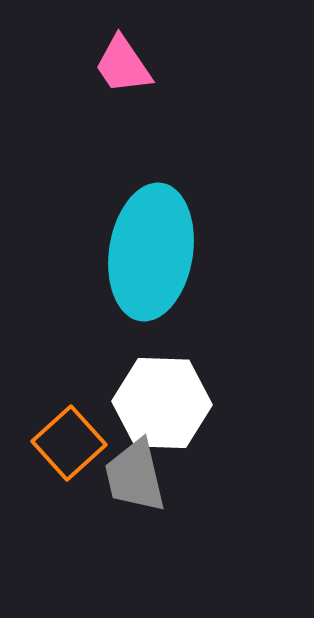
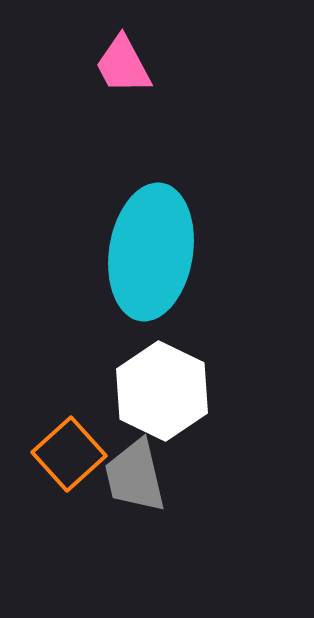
pink trapezoid: rotated 6 degrees clockwise
white hexagon: moved 12 px up; rotated 24 degrees clockwise
orange square: moved 11 px down
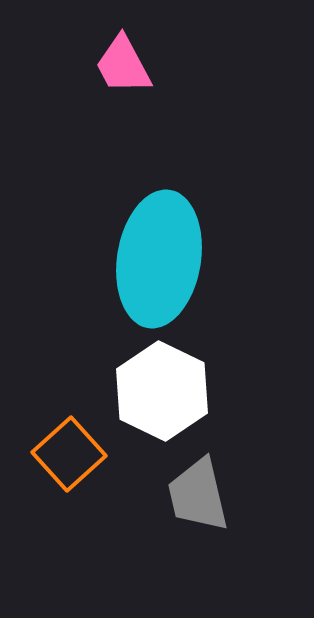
cyan ellipse: moved 8 px right, 7 px down
gray trapezoid: moved 63 px right, 19 px down
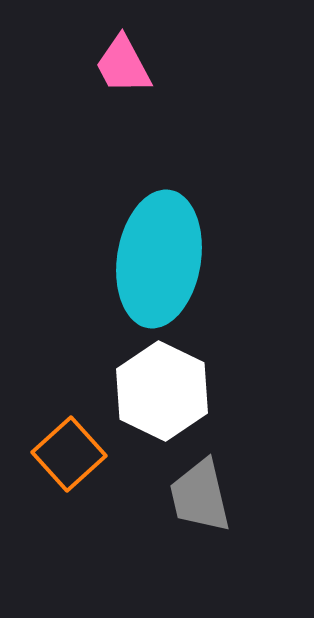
gray trapezoid: moved 2 px right, 1 px down
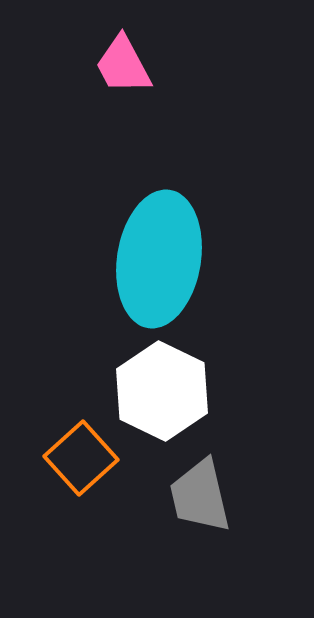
orange square: moved 12 px right, 4 px down
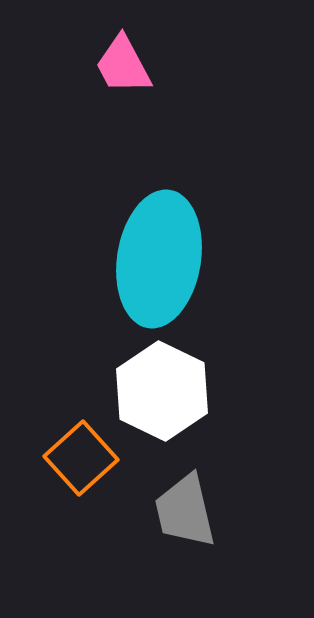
gray trapezoid: moved 15 px left, 15 px down
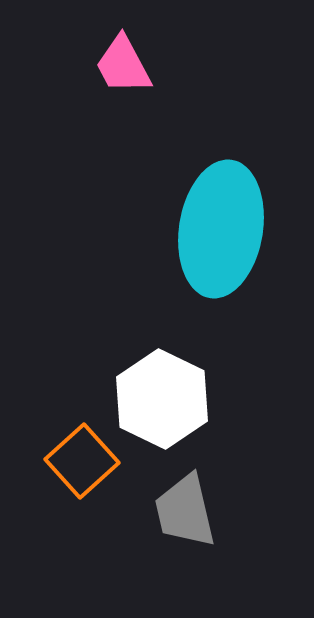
cyan ellipse: moved 62 px right, 30 px up
white hexagon: moved 8 px down
orange square: moved 1 px right, 3 px down
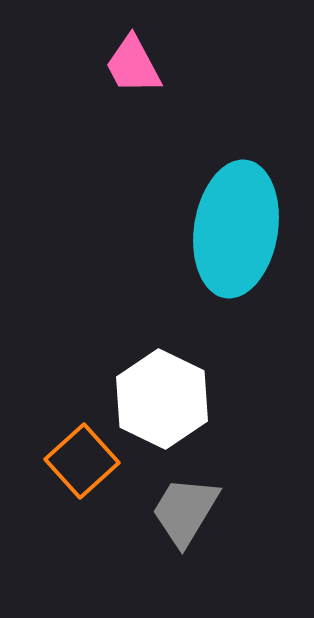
pink trapezoid: moved 10 px right
cyan ellipse: moved 15 px right
gray trapezoid: rotated 44 degrees clockwise
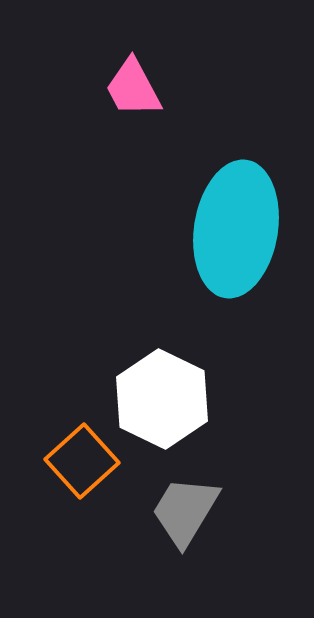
pink trapezoid: moved 23 px down
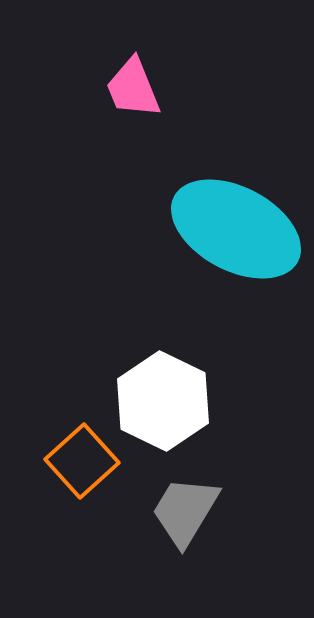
pink trapezoid: rotated 6 degrees clockwise
cyan ellipse: rotated 71 degrees counterclockwise
white hexagon: moved 1 px right, 2 px down
